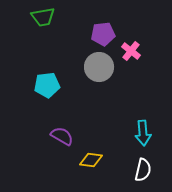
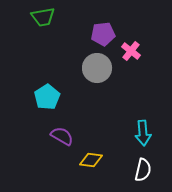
gray circle: moved 2 px left, 1 px down
cyan pentagon: moved 12 px down; rotated 25 degrees counterclockwise
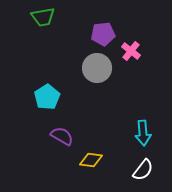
white semicircle: rotated 25 degrees clockwise
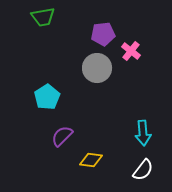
purple semicircle: rotated 75 degrees counterclockwise
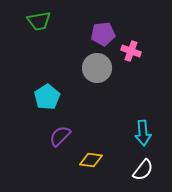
green trapezoid: moved 4 px left, 4 px down
pink cross: rotated 18 degrees counterclockwise
purple semicircle: moved 2 px left
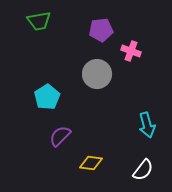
purple pentagon: moved 2 px left, 4 px up
gray circle: moved 6 px down
cyan arrow: moved 4 px right, 8 px up; rotated 10 degrees counterclockwise
yellow diamond: moved 3 px down
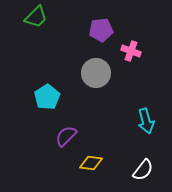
green trapezoid: moved 3 px left, 4 px up; rotated 35 degrees counterclockwise
gray circle: moved 1 px left, 1 px up
cyan arrow: moved 1 px left, 4 px up
purple semicircle: moved 6 px right
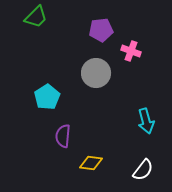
purple semicircle: moved 3 px left; rotated 40 degrees counterclockwise
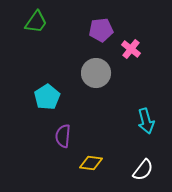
green trapezoid: moved 5 px down; rotated 10 degrees counterclockwise
pink cross: moved 2 px up; rotated 18 degrees clockwise
